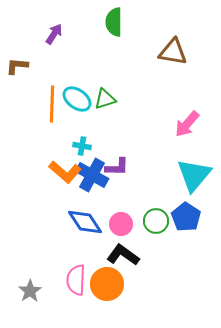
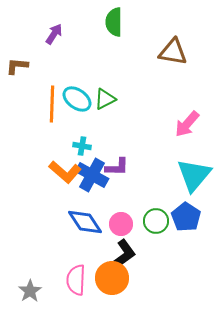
green triangle: rotated 10 degrees counterclockwise
black L-shape: rotated 108 degrees clockwise
orange circle: moved 5 px right, 6 px up
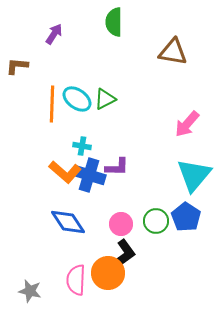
blue cross: moved 3 px left; rotated 12 degrees counterclockwise
blue diamond: moved 17 px left
orange circle: moved 4 px left, 5 px up
gray star: rotated 25 degrees counterclockwise
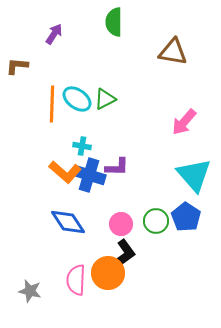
pink arrow: moved 3 px left, 2 px up
cyan triangle: rotated 21 degrees counterclockwise
